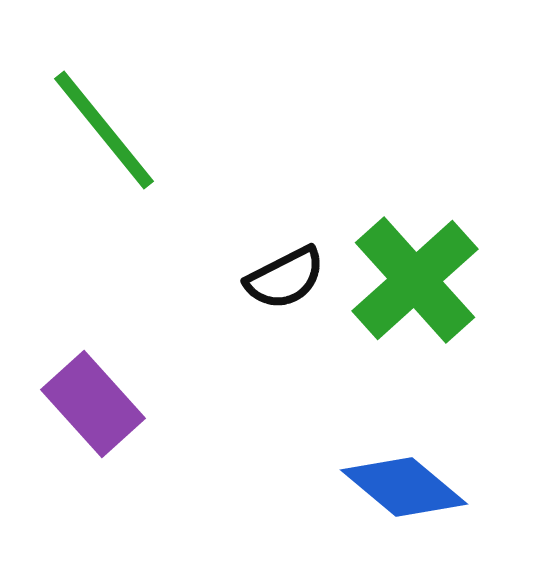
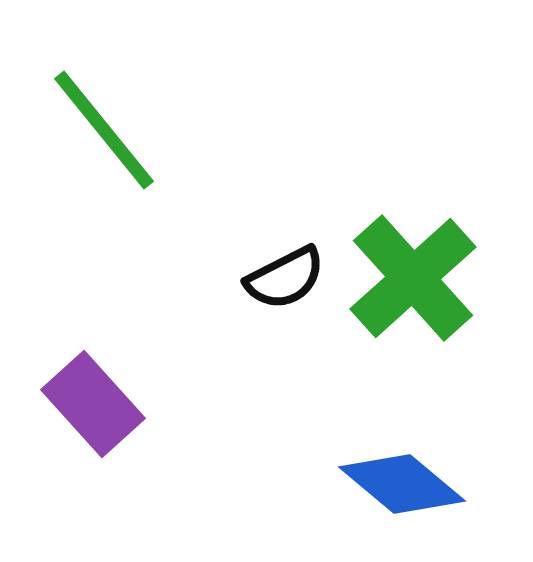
green cross: moved 2 px left, 2 px up
blue diamond: moved 2 px left, 3 px up
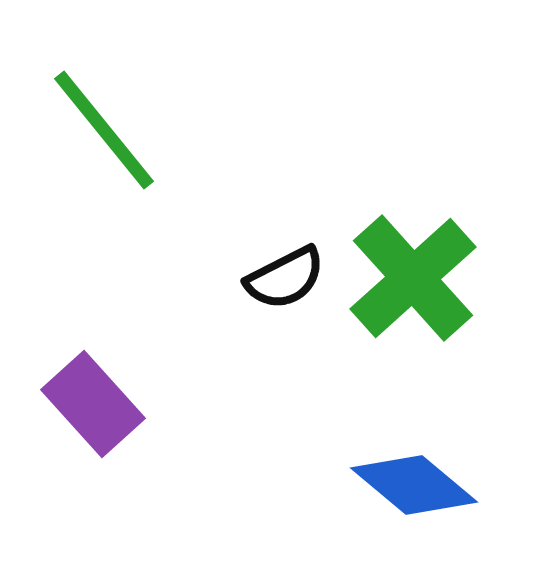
blue diamond: moved 12 px right, 1 px down
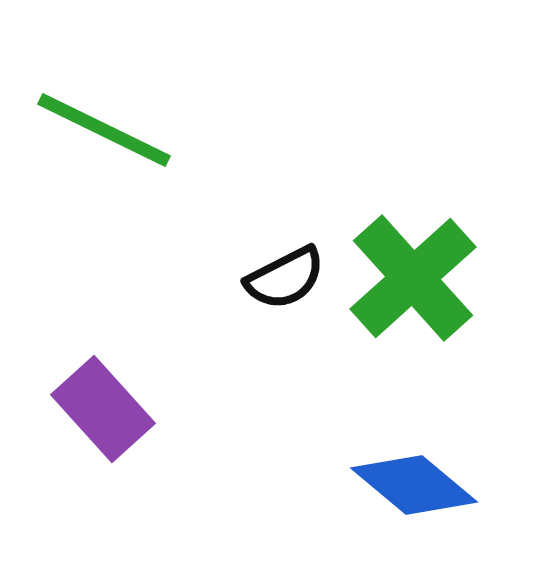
green line: rotated 25 degrees counterclockwise
purple rectangle: moved 10 px right, 5 px down
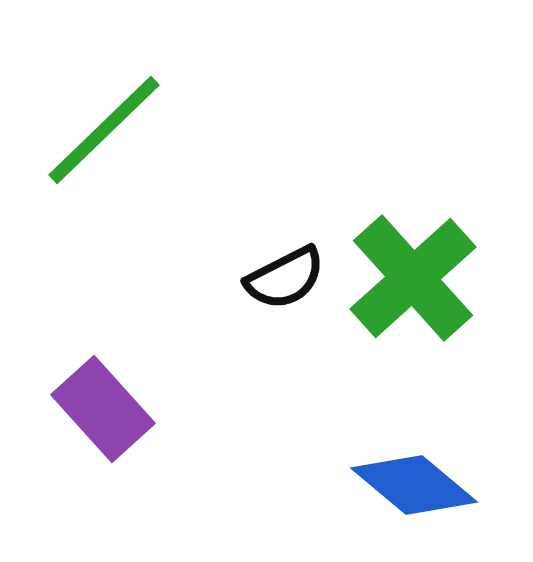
green line: rotated 70 degrees counterclockwise
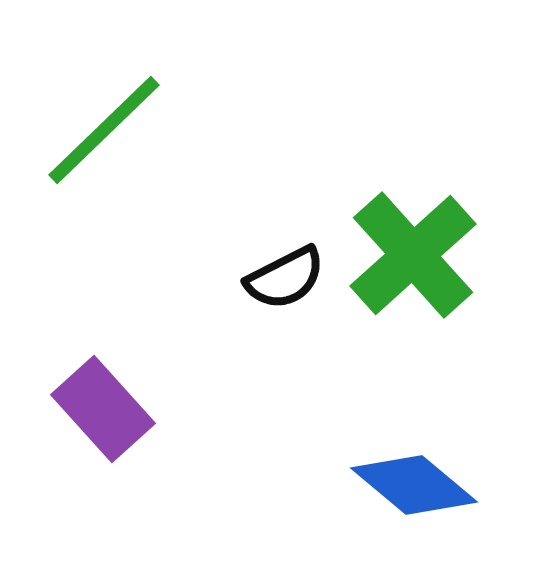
green cross: moved 23 px up
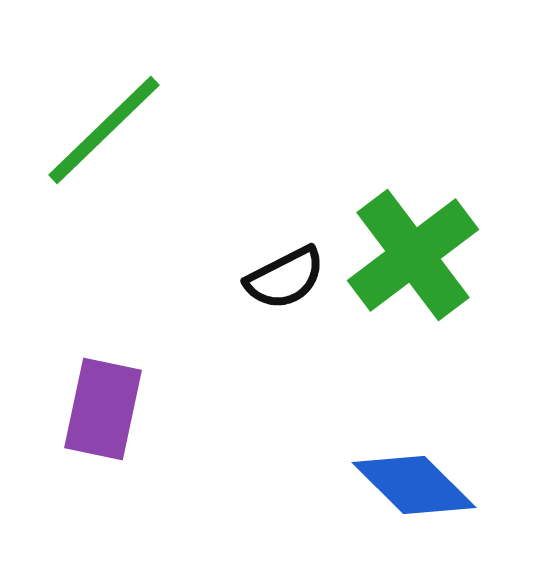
green cross: rotated 5 degrees clockwise
purple rectangle: rotated 54 degrees clockwise
blue diamond: rotated 5 degrees clockwise
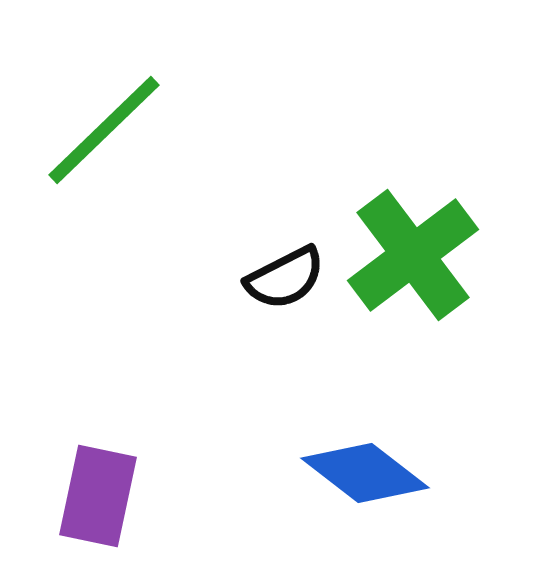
purple rectangle: moved 5 px left, 87 px down
blue diamond: moved 49 px left, 12 px up; rotated 7 degrees counterclockwise
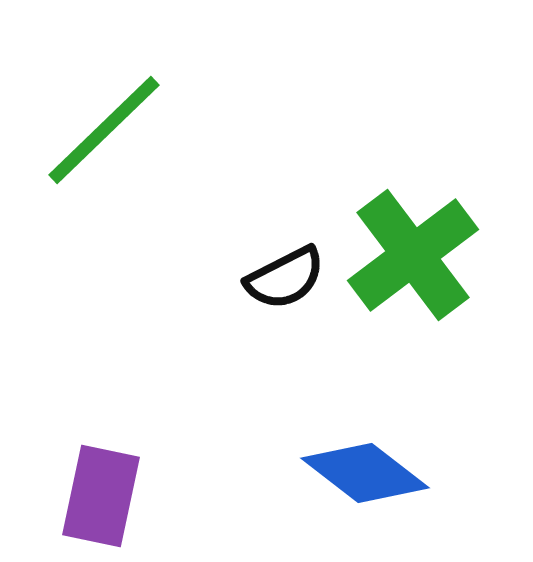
purple rectangle: moved 3 px right
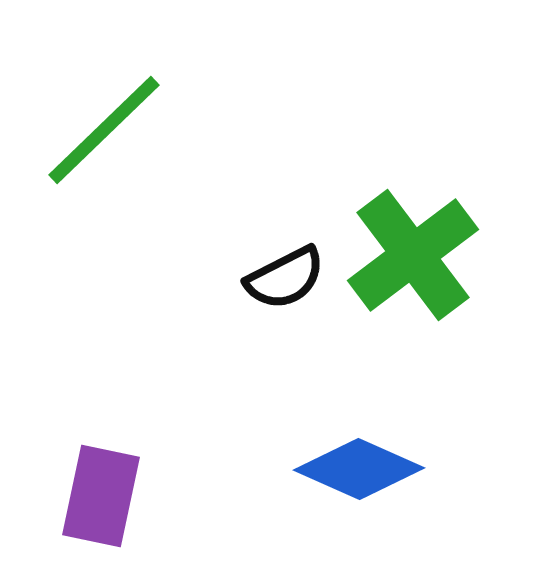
blue diamond: moved 6 px left, 4 px up; rotated 14 degrees counterclockwise
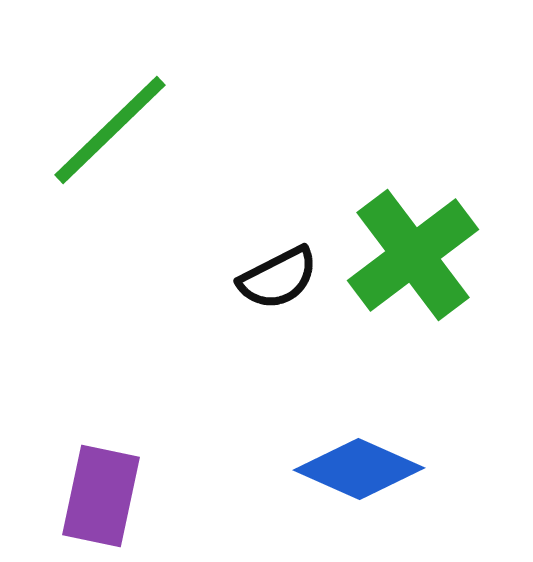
green line: moved 6 px right
black semicircle: moved 7 px left
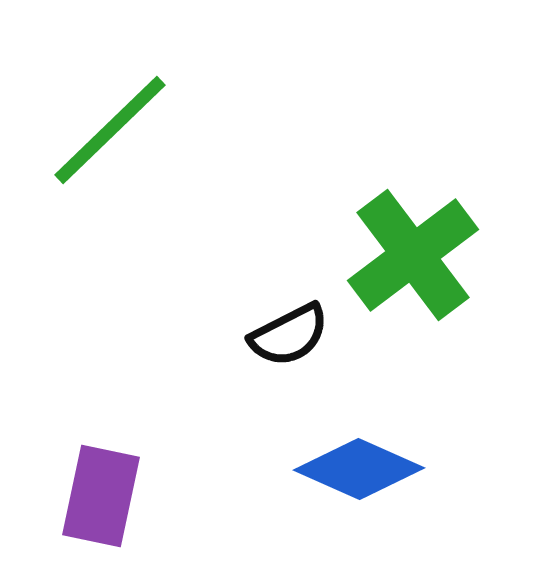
black semicircle: moved 11 px right, 57 px down
